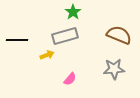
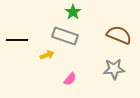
gray rectangle: rotated 35 degrees clockwise
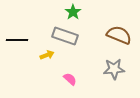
pink semicircle: rotated 88 degrees counterclockwise
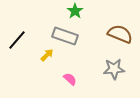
green star: moved 2 px right, 1 px up
brown semicircle: moved 1 px right, 1 px up
black line: rotated 50 degrees counterclockwise
yellow arrow: rotated 24 degrees counterclockwise
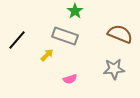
pink semicircle: rotated 120 degrees clockwise
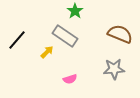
gray rectangle: rotated 15 degrees clockwise
yellow arrow: moved 3 px up
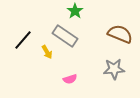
black line: moved 6 px right
yellow arrow: rotated 104 degrees clockwise
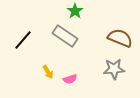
brown semicircle: moved 4 px down
yellow arrow: moved 1 px right, 20 px down
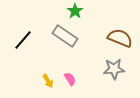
yellow arrow: moved 9 px down
pink semicircle: rotated 104 degrees counterclockwise
